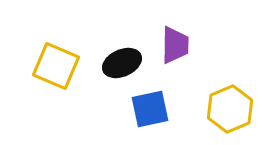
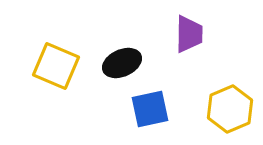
purple trapezoid: moved 14 px right, 11 px up
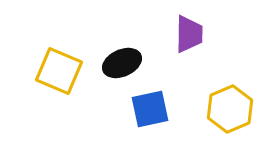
yellow square: moved 3 px right, 5 px down
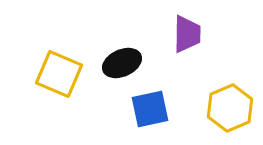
purple trapezoid: moved 2 px left
yellow square: moved 3 px down
yellow hexagon: moved 1 px up
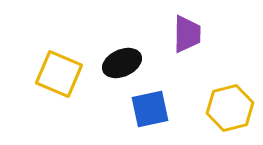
yellow hexagon: rotated 9 degrees clockwise
